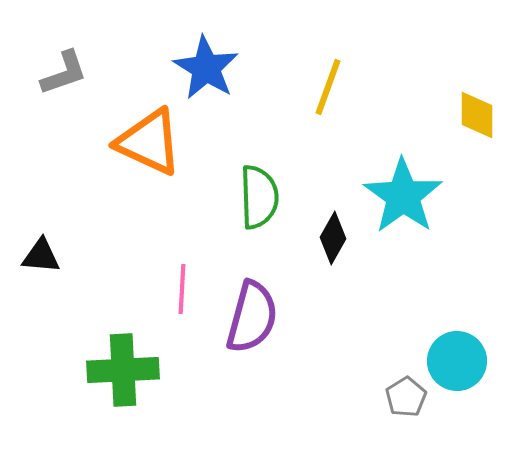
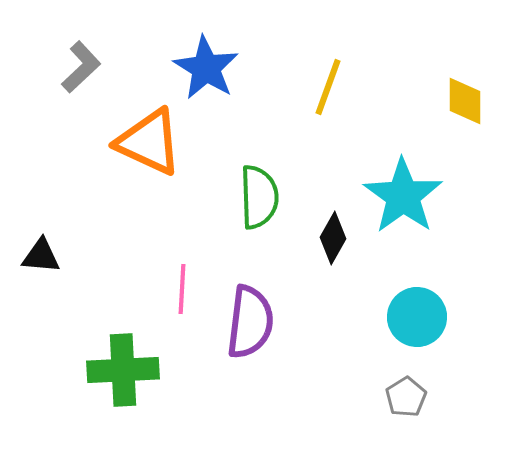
gray L-shape: moved 17 px right, 6 px up; rotated 24 degrees counterclockwise
yellow diamond: moved 12 px left, 14 px up
purple semicircle: moved 2 px left, 5 px down; rotated 8 degrees counterclockwise
cyan circle: moved 40 px left, 44 px up
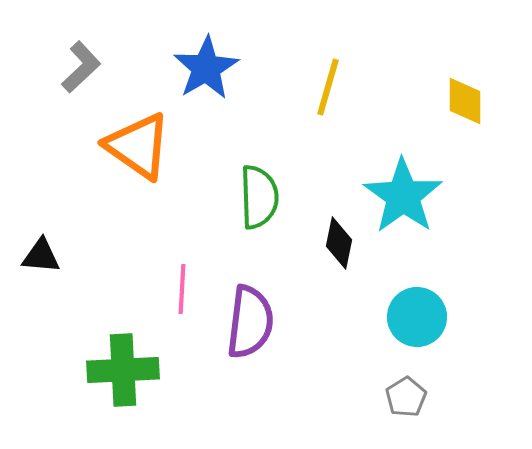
blue star: rotated 10 degrees clockwise
yellow line: rotated 4 degrees counterclockwise
orange triangle: moved 11 px left, 4 px down; rotated 10 degrees clockwise
black diamond: moved 6 px right, 5 px down; rotated 18 degrees counterclockwise
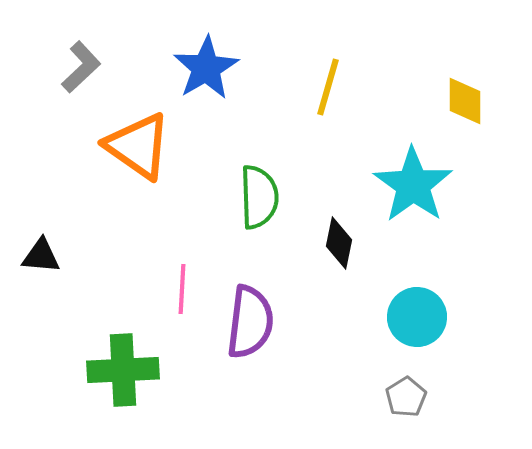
cyan star: moved 10 px right, 11 px up
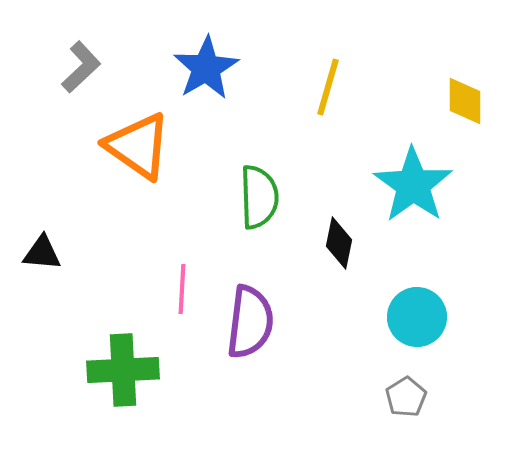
black triangle: moved 1 px right, 3 px up
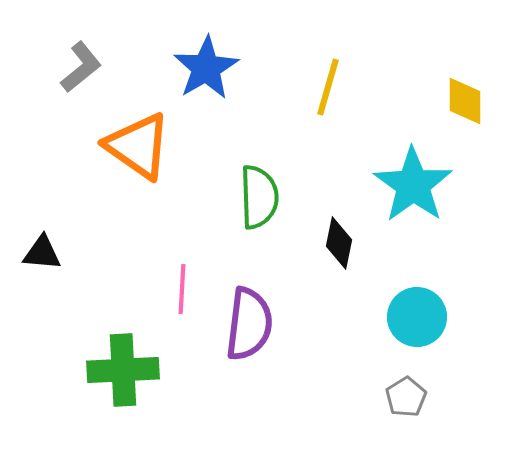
gray L-shape: rotated 4 degrees clockwise
purple semicircle: moved 1 px left, 2 px down
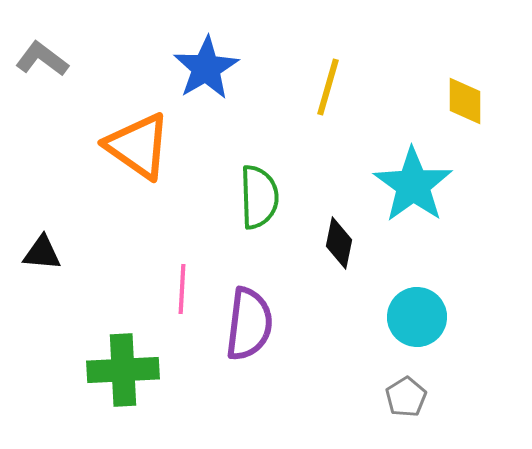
gray L-shape: moved 39 px left, 8 px up; rotated 104 degrees counterclockwise
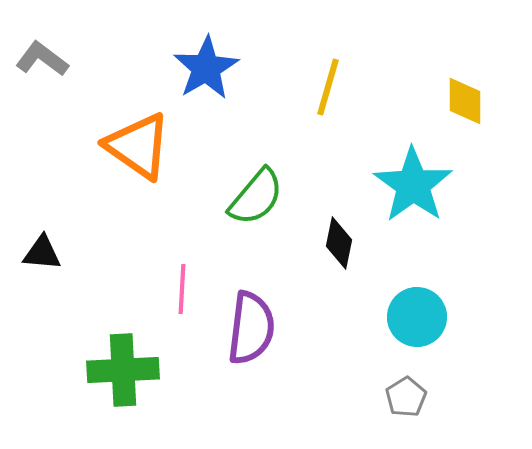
green semicircle: moved 3 px left; rotated 42 degrees clockwise
purple semicircle: moved 2 px right, 4 px down
